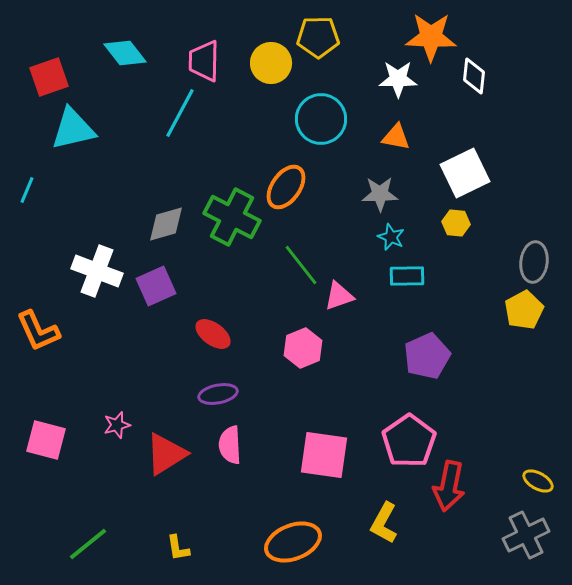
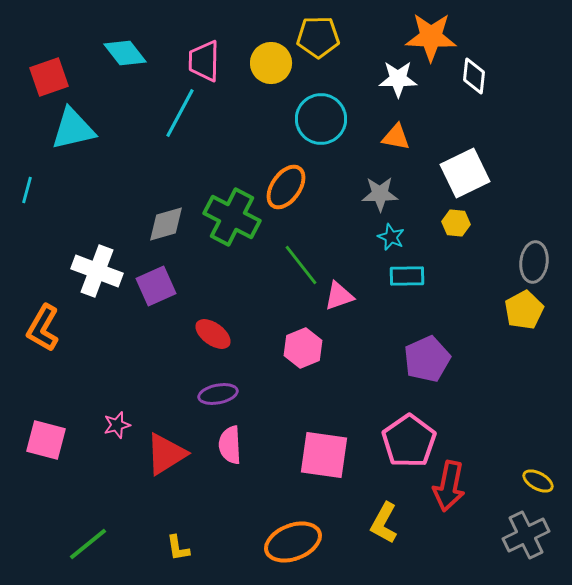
cyan line at (27, 190): rotated 8 degrees counterclockwise
orange L-shape at (38, 331): moved 5 px right, 3 px up; rotated 54 degrees clockwise
purple pentagon at (427, 356): moved 3 px down
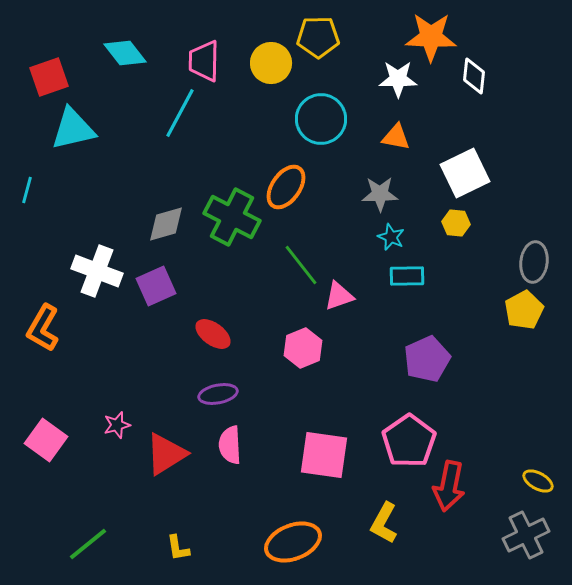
pink square at (46, 440): rotated 21 degrees clockwise
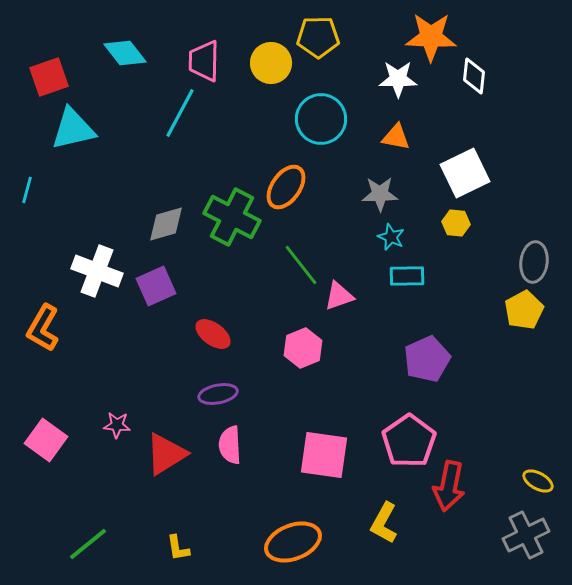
pink star at (117, 425): rotated 20 degrees clockwise
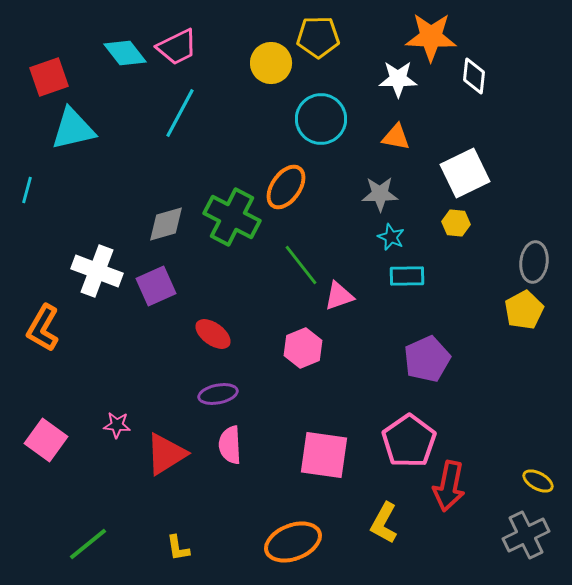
pink trapezoid at (204, 61): moved 27 px left, 14 px up; rotated 117 degrees counterclockwise
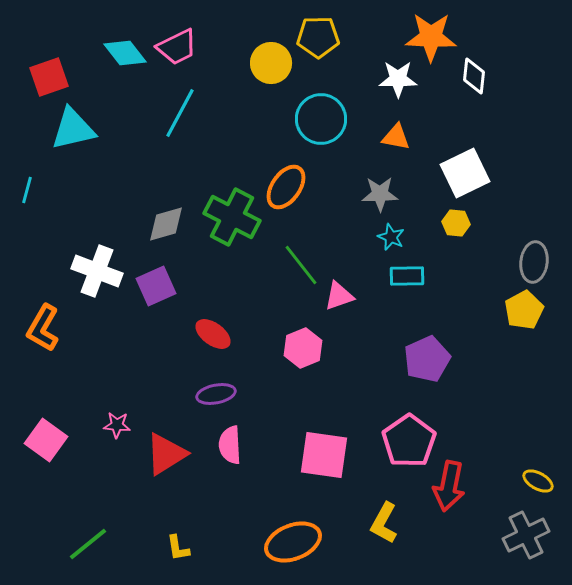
purple ellipse at (218, 394): moved 2 px left
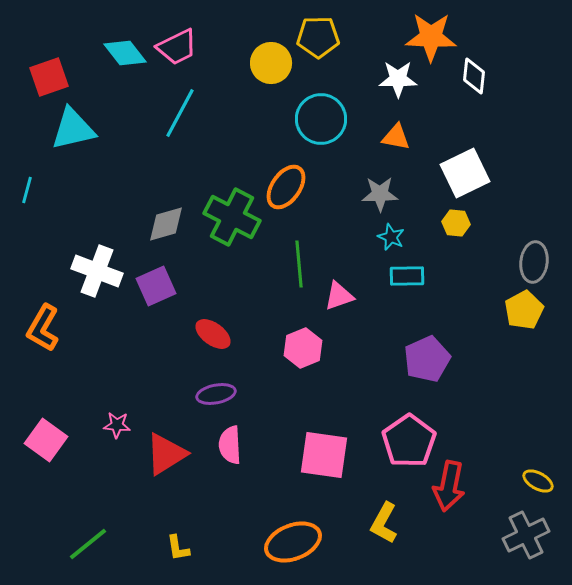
green line at (301, 265): moved 2 px left, 1 px up; rotated 33 degrees clockwise
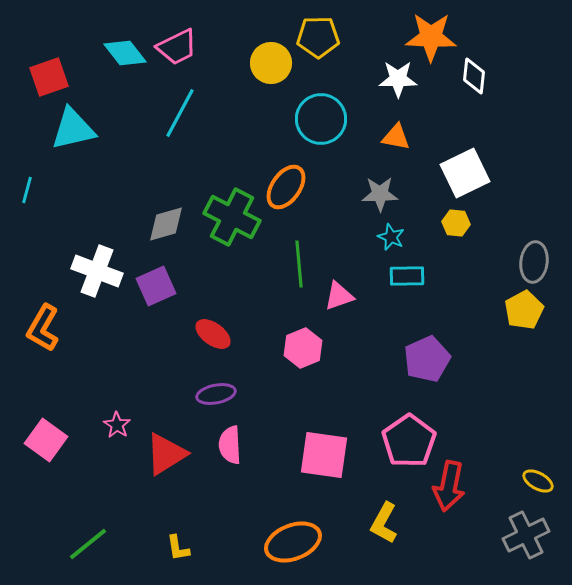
pink star at (117, 425): rotated 28 degrees clockwise
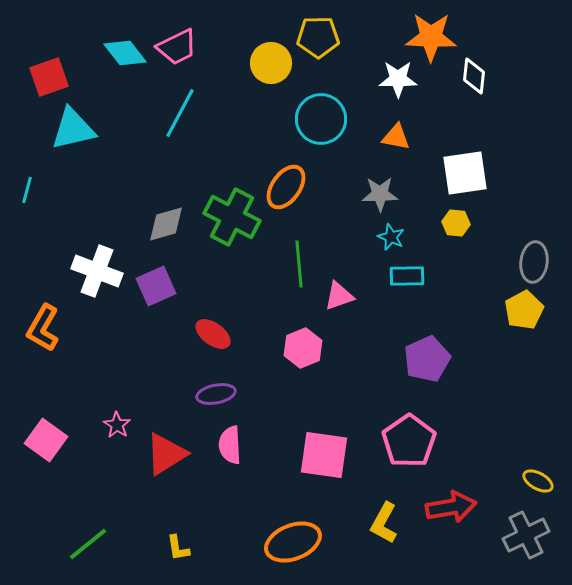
white square at (465, 173): rotated 18 degrees clockwise
red arrow at (449, 486): moved 2 px right, 21 px down; rotated 111 degrees counterclockwise
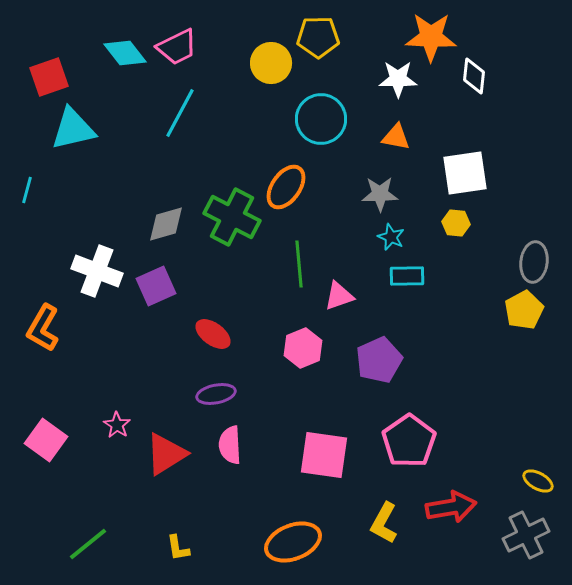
purple pentagon at (427, 359): moved 48 px left, 1 px down
